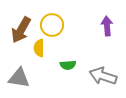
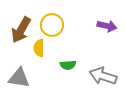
purple arrow: rotated 108 degrees clockwise
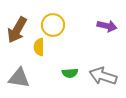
yellow circle: moved 1 px right
brown arrow: moved 4 px left
yellow semicircle: moved 1 px up
green semicircle: moved 2 px right, 8 px down
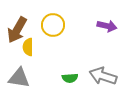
yellow semicircle: moved 11 px left
green semicircle: moved 5 px down
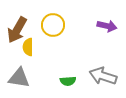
green semicircle: moved 2 px left, 3 px down
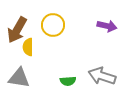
gray arrow: moved 1 px left
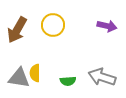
yellow semicircle: moved 7 px right, 26 px down
gray arrow: moved 1 px down
